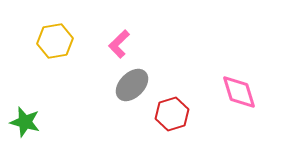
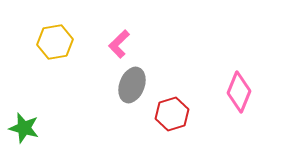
yellow hexagon: moved 1 px down
gray ellipse: rotated 24 degrees counterclockwise
pink diamond: rotated 39 degrees clockwise
green star: moved 1 px left, 6 px down
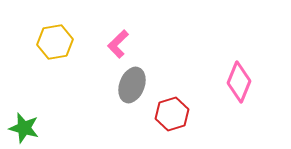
pink L-shape: moved 1 px left
pink diamond: moved 10 px up
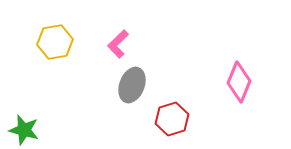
red hexagon: moved 5 px down
green star: moved 2 px down
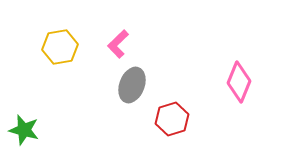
yellow hexagon: moved 5 px right, 5 px down
